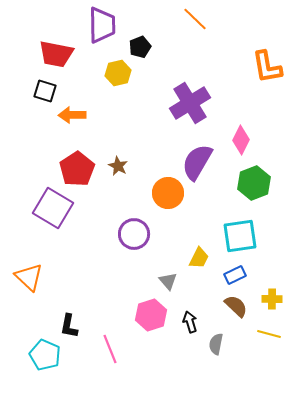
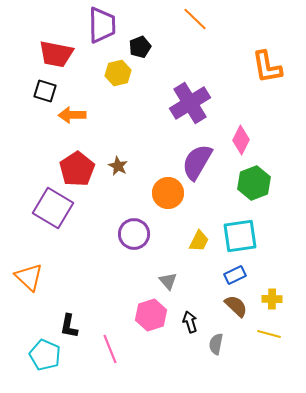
yellow trapezoid: moved 17 px up
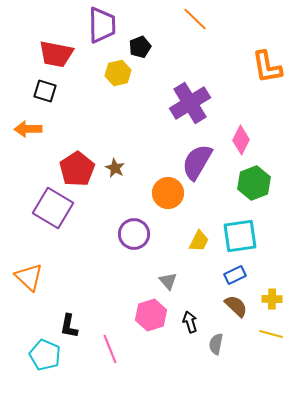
orange arrow: moved 44 px left, 14 px down
brown star: moved 3 px left, 2 px down
yellow line: moved 2 px right
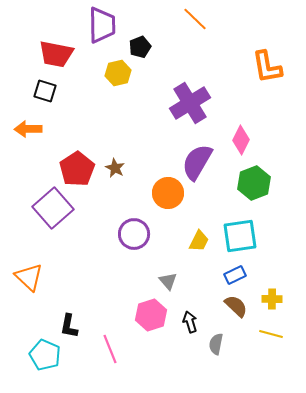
purple square: rotated 18 degrees clockwise
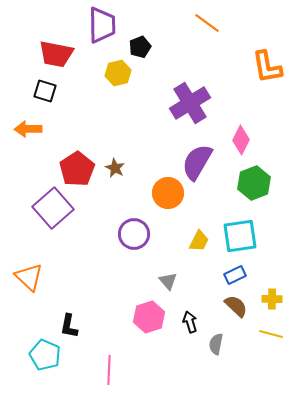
orange line: moved 12 px right, 4 px down; rotated 8 degrees counterclockwise
pink hexagon: moved 2 px left, 2 px down
pink line: moved 1 px left, 21 px down; rotated 24 degrees clockwise
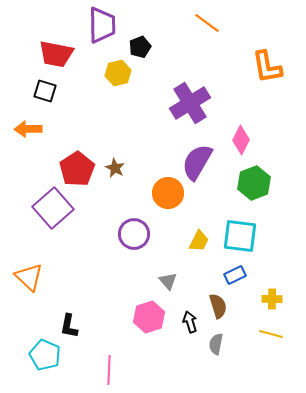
cyan square: rotated 15 degrees clockwise
brown semicircle: moved 18 px left; rotated 30 degrees clockwise
